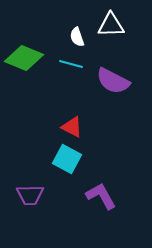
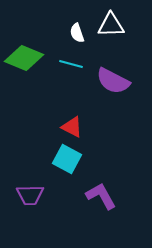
white semicircle: moved 4 px up
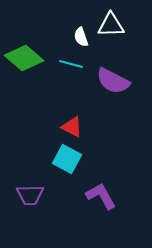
white semicircle: moved 4 px right, 4 px down
green diamond: rotated 18 degrees clockwise
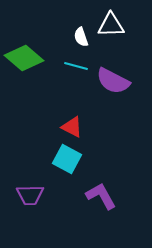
cyan line: moved 5 px right, 2 px down
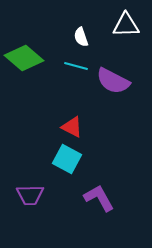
white triangle: moved 15 px right
purple L-shape: moved 2 px left, 2 px down
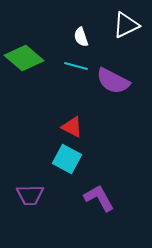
white triangle: rotated 24 degrees counterclockwise
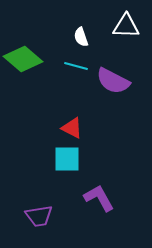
white triangle: moved 1 px down; rotated 28 degrees clockwise
green diamond: moved 1 px left, 1 px down
red triangle: moved 1 px down
cyan square: rotated 28 degrees counterclockwise
purple trapezoid: moved 9 px right, 21 px down; rotated 8 degrees counterclockwise
